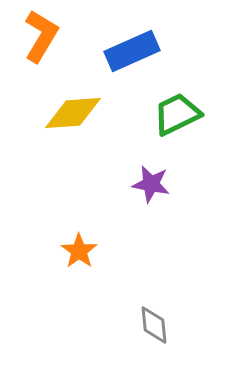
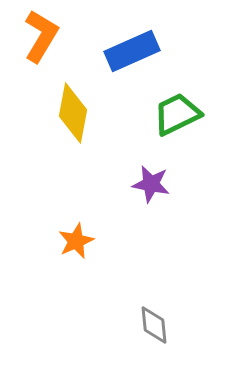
yellow diamond: rotated 76 degrees counterclockwise
orange star: moved 3 px left, 10 px up; rotated 12 degrees clockwise
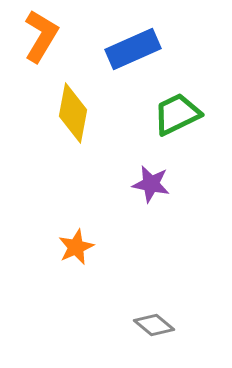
blue rectangle: moved 1 px right, 2 px up
orange star: moved 6 px down
gray diamond: rotated 45 degrees counterclockwise
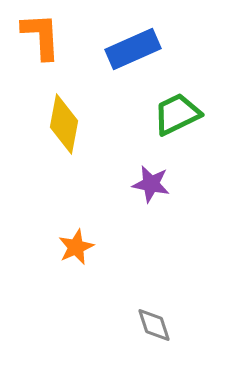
orange L-shape: rotated 34 degrees counterclockwise
yellow diamond: moved 9 px left, 11 px down
gray diamond: rotated 33 degrees clockwise
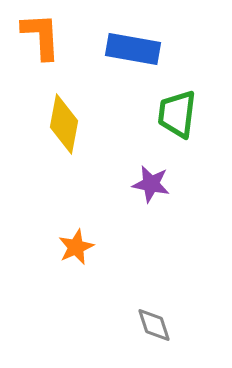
blue rectangle: rotated 34 degrees clockwise
green trapezoid: rotated 57 degrees counterclockwise
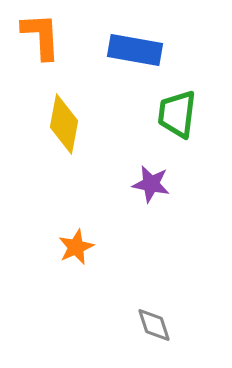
blue rectangle: moved 2 px right, 1 px down
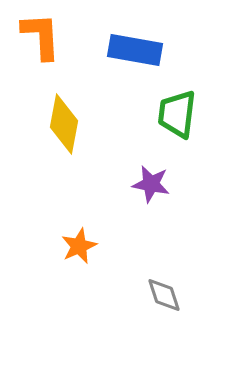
orange star: moved 3 px right, 1 px up
gray diamond: moved 10 px right, 30 px up
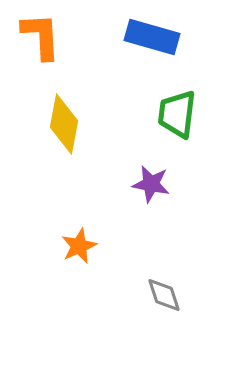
blue rectangle: moved 17 px right, 13 px up; rotated 6 degrees clockwise
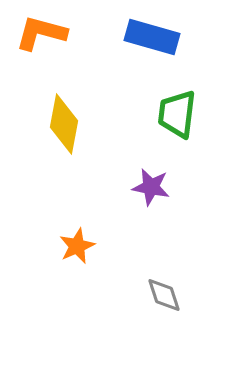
orange L-shape: moved 3 px up; rotated 72 degrees counterclockwise
purple star: moved 3 px down
orange star: moved 2 px left
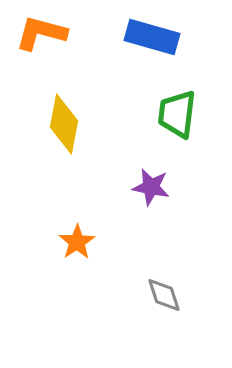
orange star: moved 4 px up; rotated 9 degrees counterclockwise
